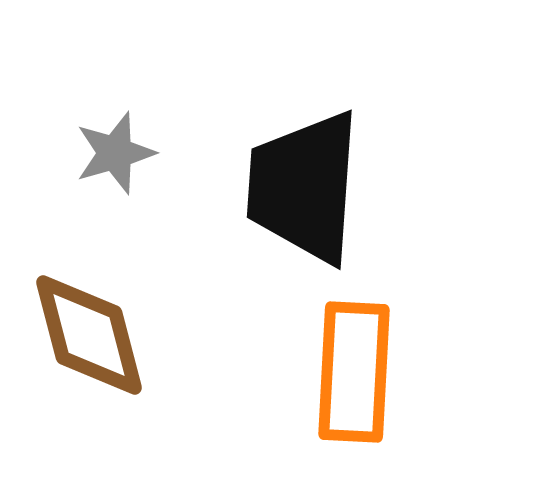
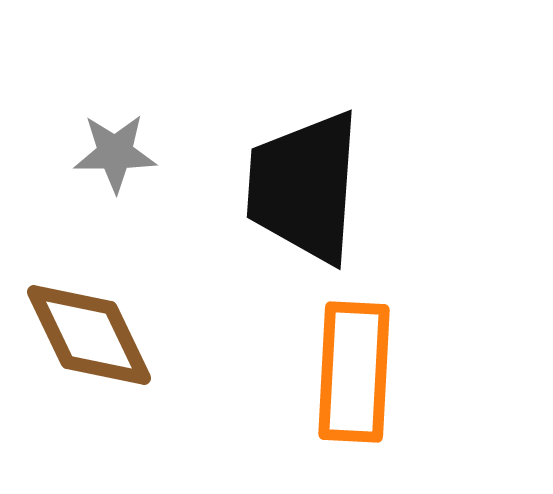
gray star: rotated 16 degrees clockwise
brown diamond: rotated 11 degrees counterclockwise
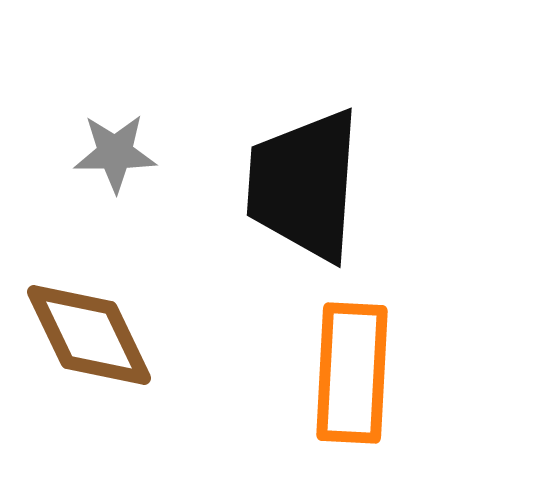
black trapezoid: moved 2 px up
orange rectangle: moved 2 px left, 1 px down
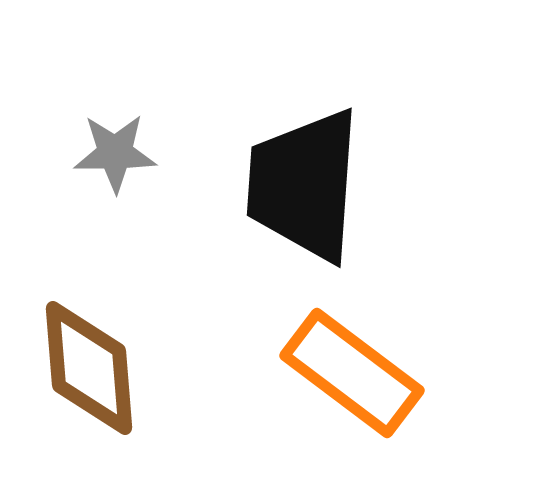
brown diamond: moved 33 px down; rotated 21 degrees clockwise
orange rectangle: rotated 56 degrees counterclockwise
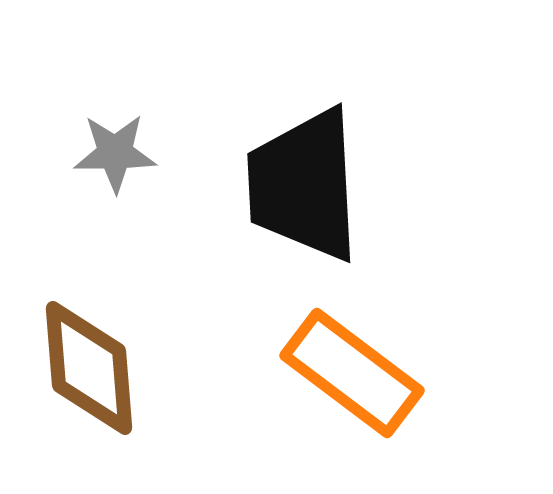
black trapezoid: rotated 7 degrees counterclockwise
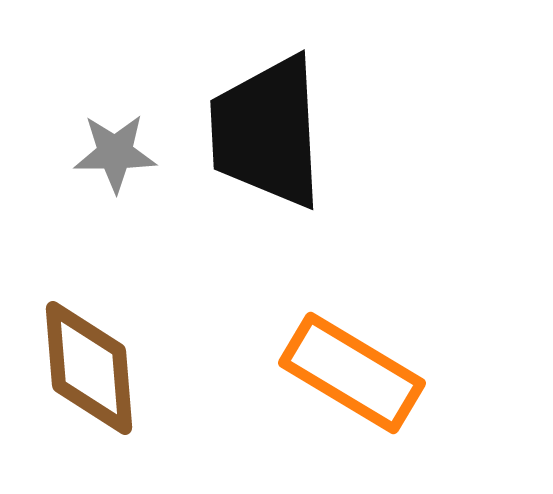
black trapezoid: moved 37 px left, 53 px up
orange rectangle: rotated 6 degrees counterclockwise
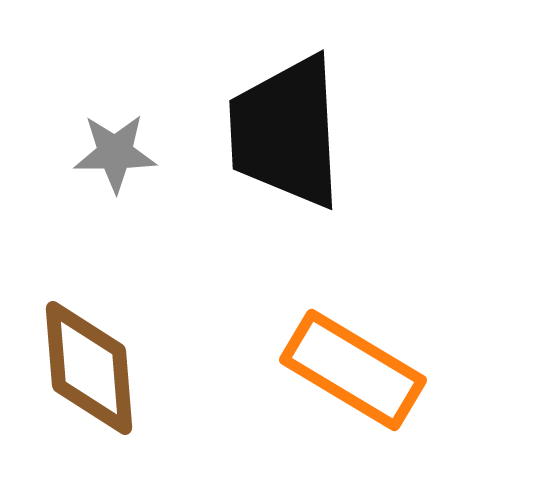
black trapezoid: moved 19 px right
orange rectangle: moved 1 px right, 3 px up
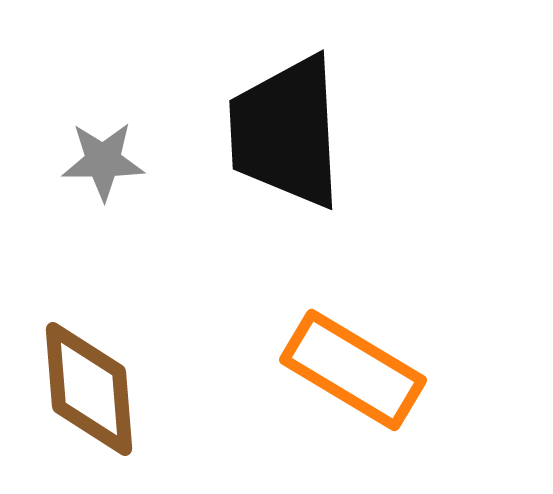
gray star: moved 12 px left, 8 px down
brown diamond: moved 21 px down
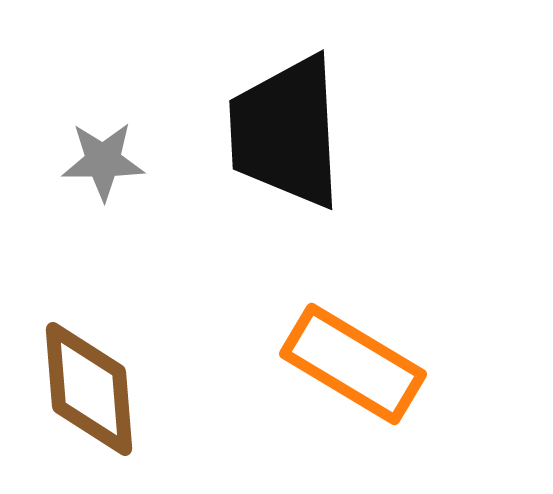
orange rectangle: moved 6 px up
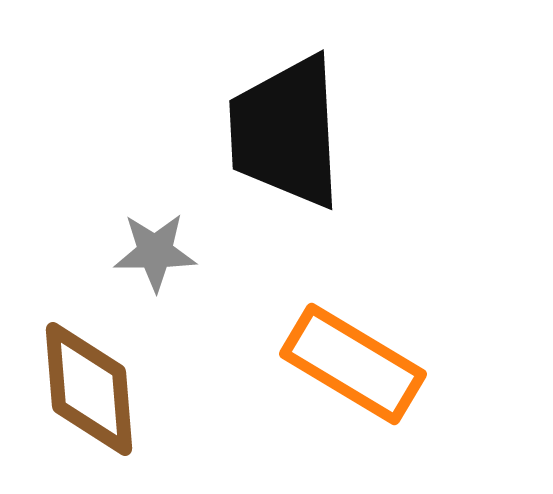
gray star: moved 52 px right, 91 px down
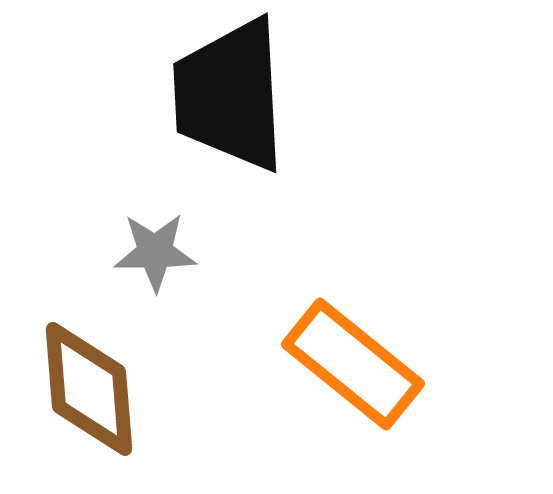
black trapezoid: moved 56 px left, 37 px up
orange rectangle: rotated 8 degrees clockwise
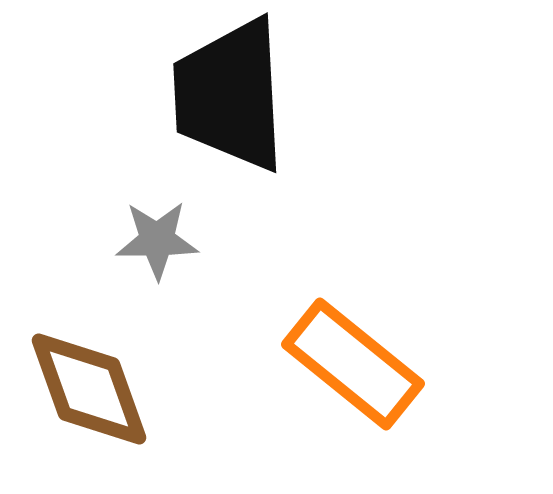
gray star: moved 2 px right, 12 px up
brown diamond: rotated 15 degrees counterclockwise
